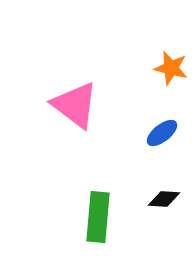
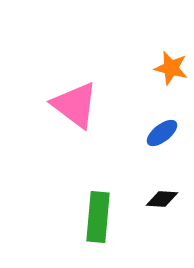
black diamond: moved 2 px left
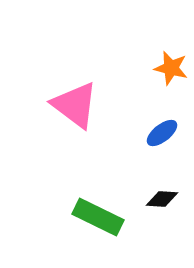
green rectangle: rotated 69 degrees counterclockwise
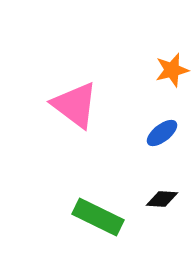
orange star: moved 1 px right, 2 px down; rotated 28 degrees counterclockwise
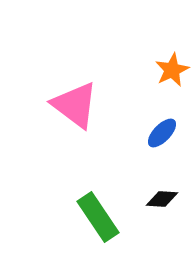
orange star: rotated 12 degrees counterclockwise
blue ellipse: rotated 8 degrees counterclockwise
green rectangle: rotated 30 degrees clockwise
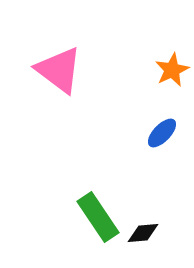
pink triangle: moved 16 px left, 35 px up
black diamond: moved 19 px left, 34 px down; rotated 8 degrees counterclockwise
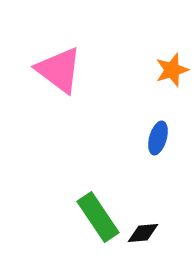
orange star: rotated 8 degrees clockwise
blue ellipse: moved 4 px left, 5 px down; rotated 28 degrees counterclockwise
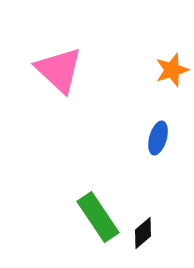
pink triangle: rotated 6 degrees clockwise
black diamond: rotated 36 degrees counterclockwise
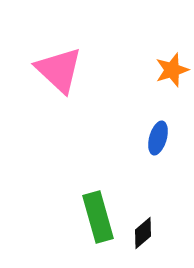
green rectangle: rotated 18 degrees clockwise
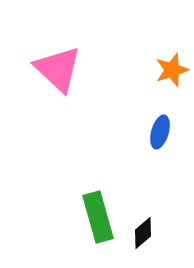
pink triangle: moved 1 px left, 1 px up
blue ellipse: moved 2 px right, 6 px up
